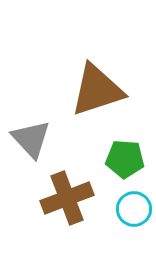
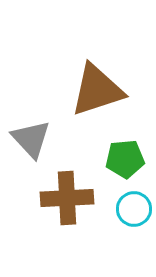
green pentagon: rotated 9 degrees counterclockwise
brown cross: rotated 18 degrees clockwise
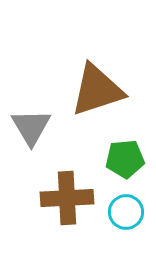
gray triangle: moved 12 px up; rotated 12 degrees clockwise
cyan circle: moved 8 px left, 3 px down
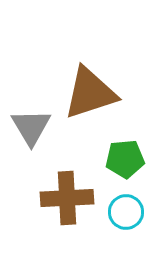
brown triangle: moved 7 px left, 3 px down
